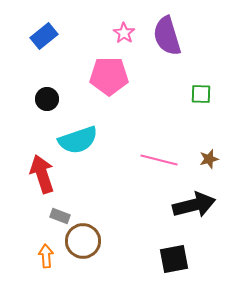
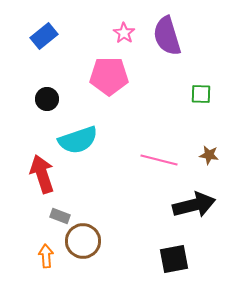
brown star: moved 4 px up; rotated 24 degrees clockwise
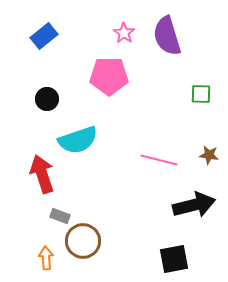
orange arrow: moved 2 px down
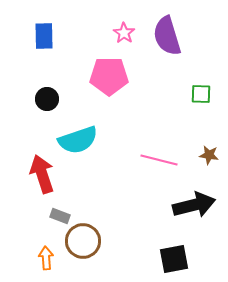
blue rectangle: rotated 52 degrees counterclockwise
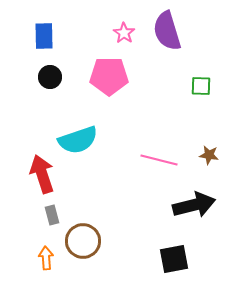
purple semicircle: moved 5 px up
green square: moved 8 px up
black circle: moved 3 px right, 22 px up
gray rectangle: moved 8 px left, 1 px up; rotated 54 degrees clockwise
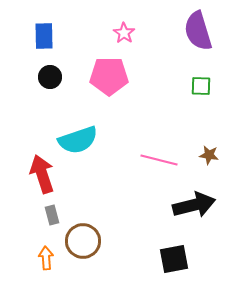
purple semicircle: moved 31 px right
